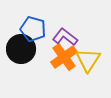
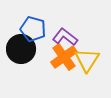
yellow triangle: moved 1 px left
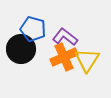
orange cross: rotated 12 degrees clockwise
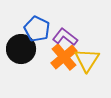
blue pentagon: moved 4 px right; rotated 10 degrees clockwise
orange cross: rotated 16 degrees counterclockwise
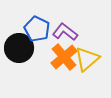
purple L-shape: moved 5 px up
black circle: moved 2 px left, 1 px up
yellow triangle: moved 1 px up; rotated 16 degrees clockwise
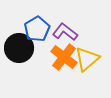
blue pentagon: rotated 15 degrees clockwise
orange cross: rotated 12 degrees counterclockwise
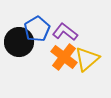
black circle: moved 6 px up
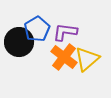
purple L-shape: rotated 30 degrees counterclockwise
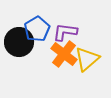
orange cross: moved 3 px up
